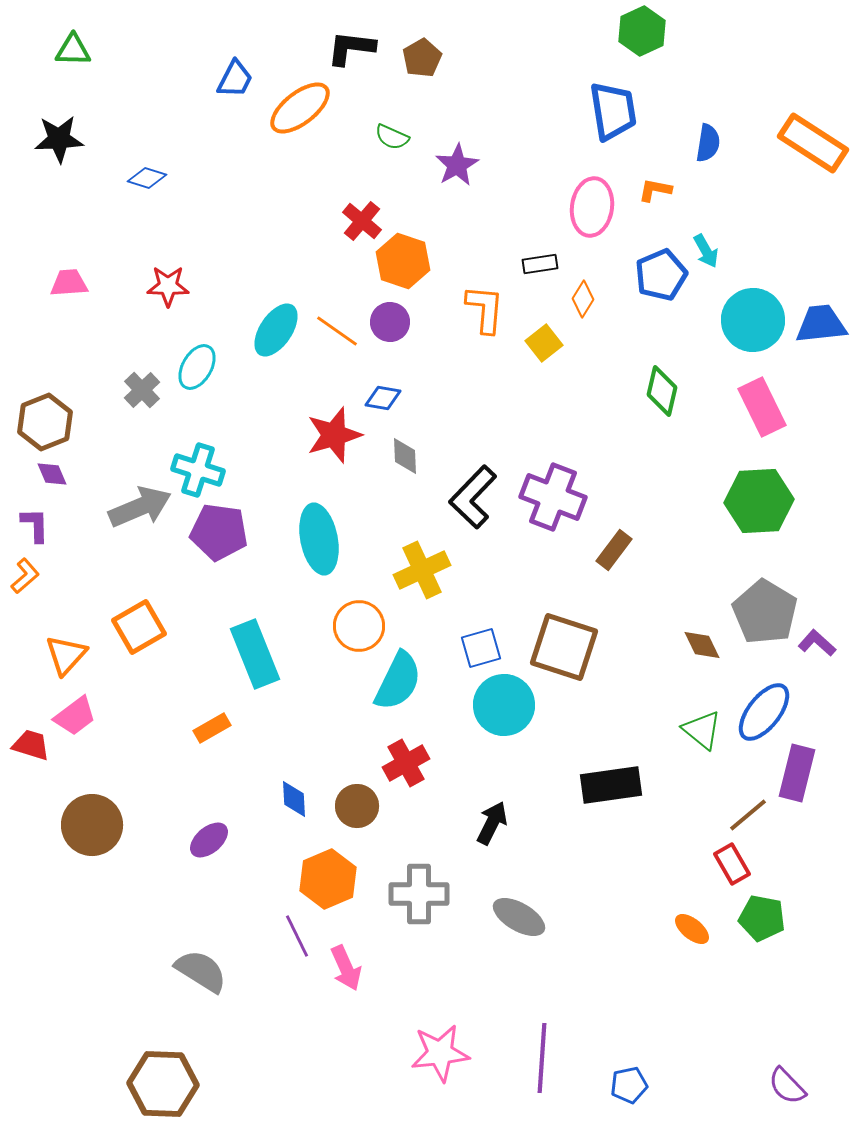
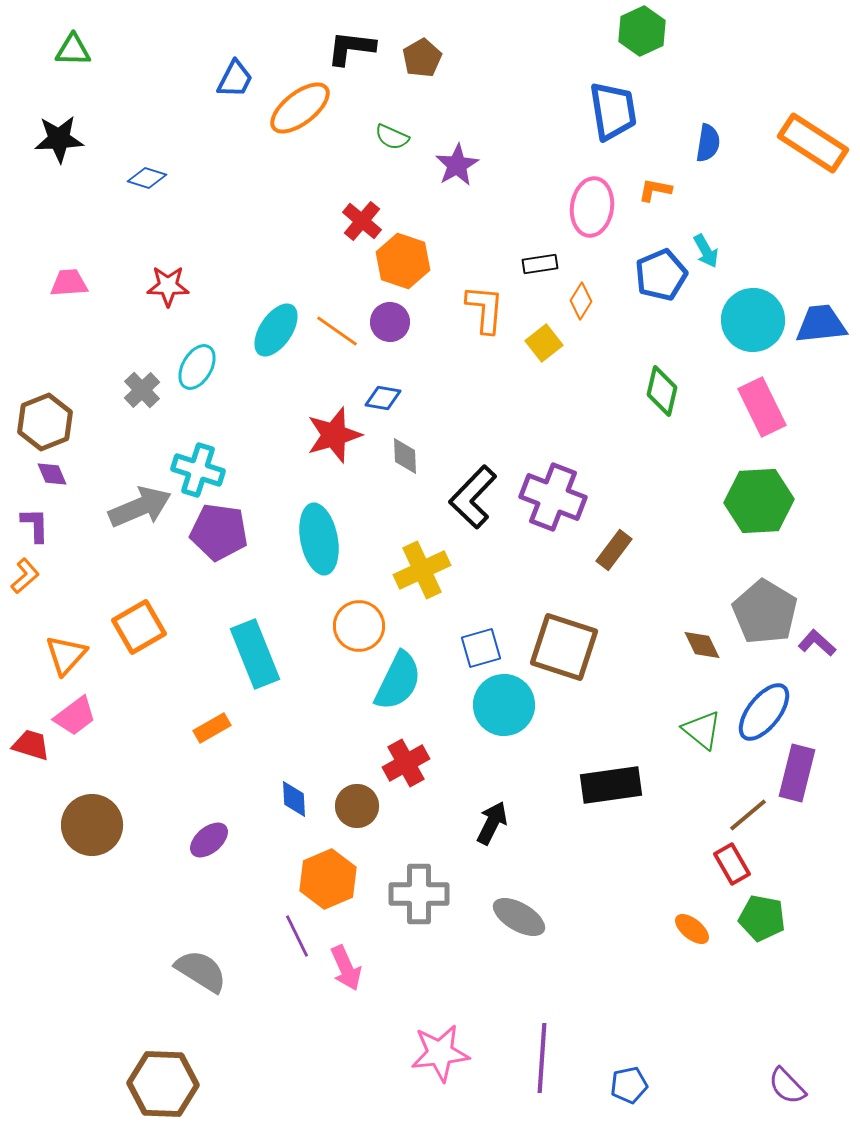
orange diamond at (583, 299): moved 2 px left, 2 px down
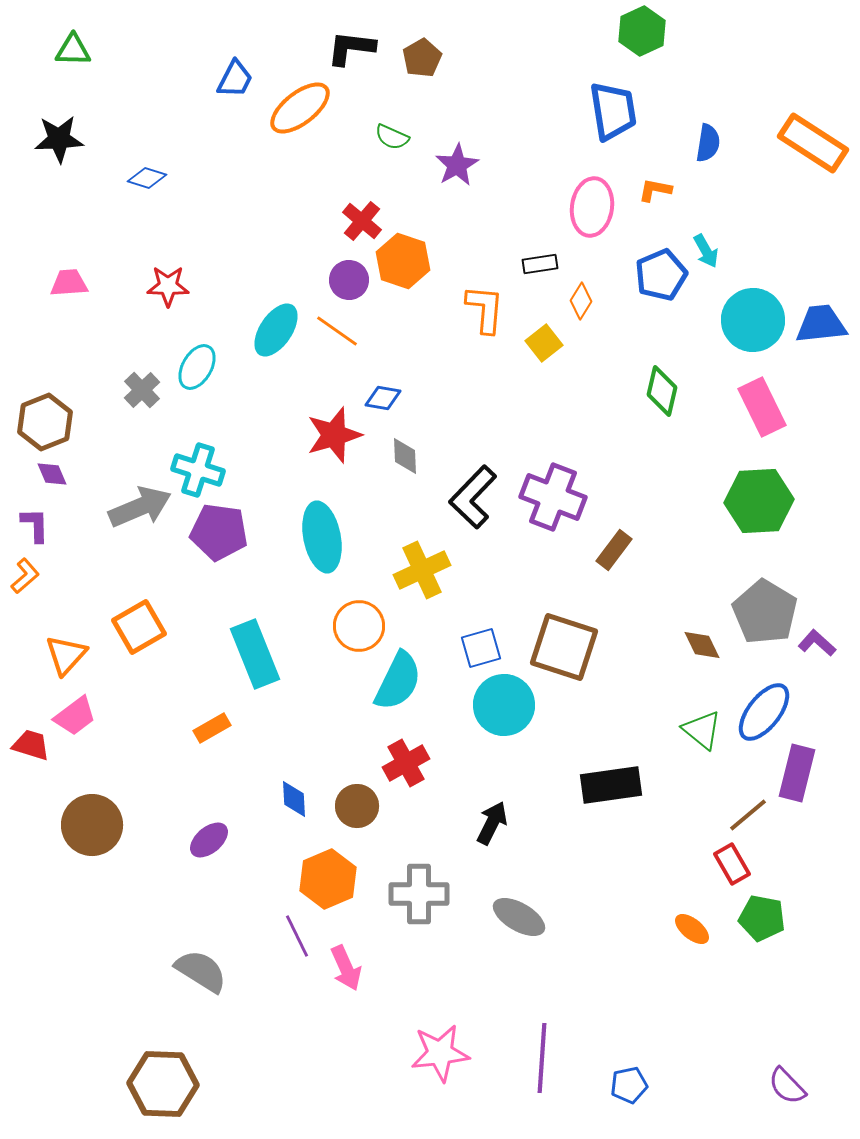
purple circle at (390, 322): moved 41 px left, 42 px up
cyan ellipse at (319, 539): moved 3 px right, 2 px up
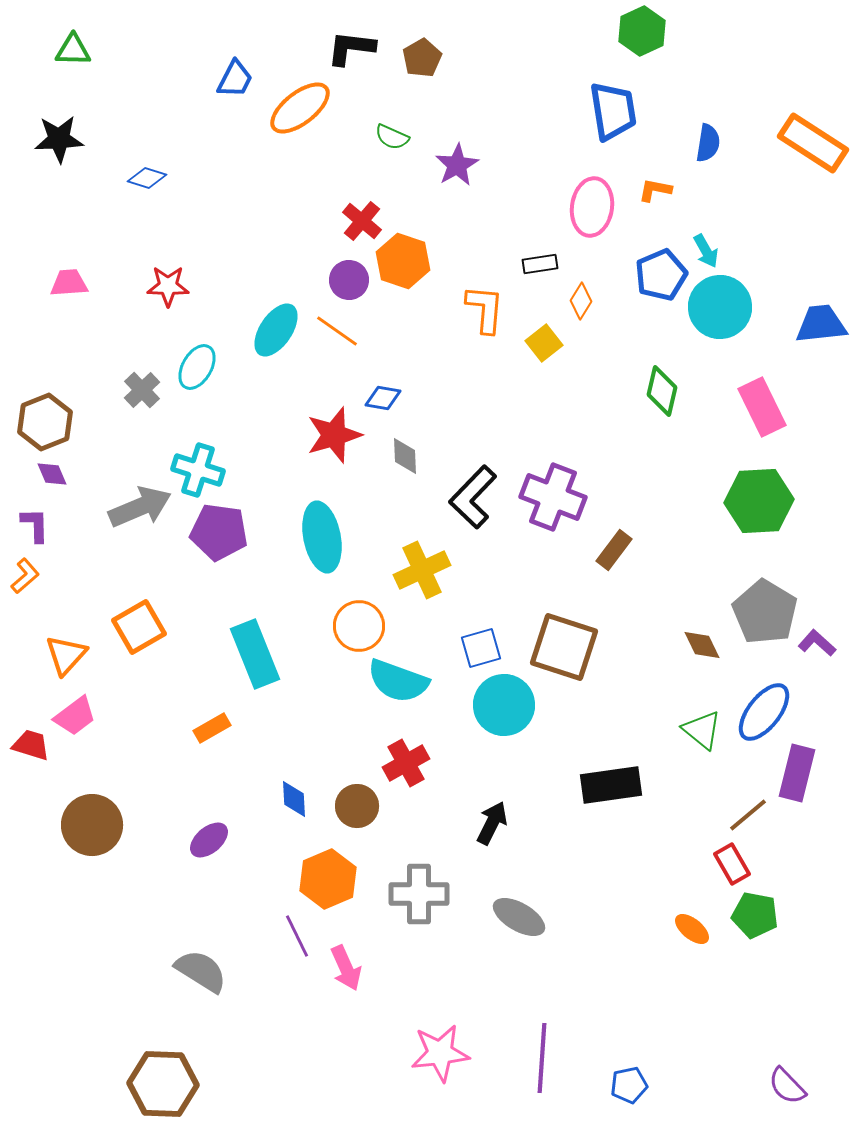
cyan circle at (753, 320): moved 33 px left, 13 px up
cyan semicircle at (398, 681): rotated 84 degrees clockwise
green pentagon at (762, 918): moved 7 px left, 3 px up
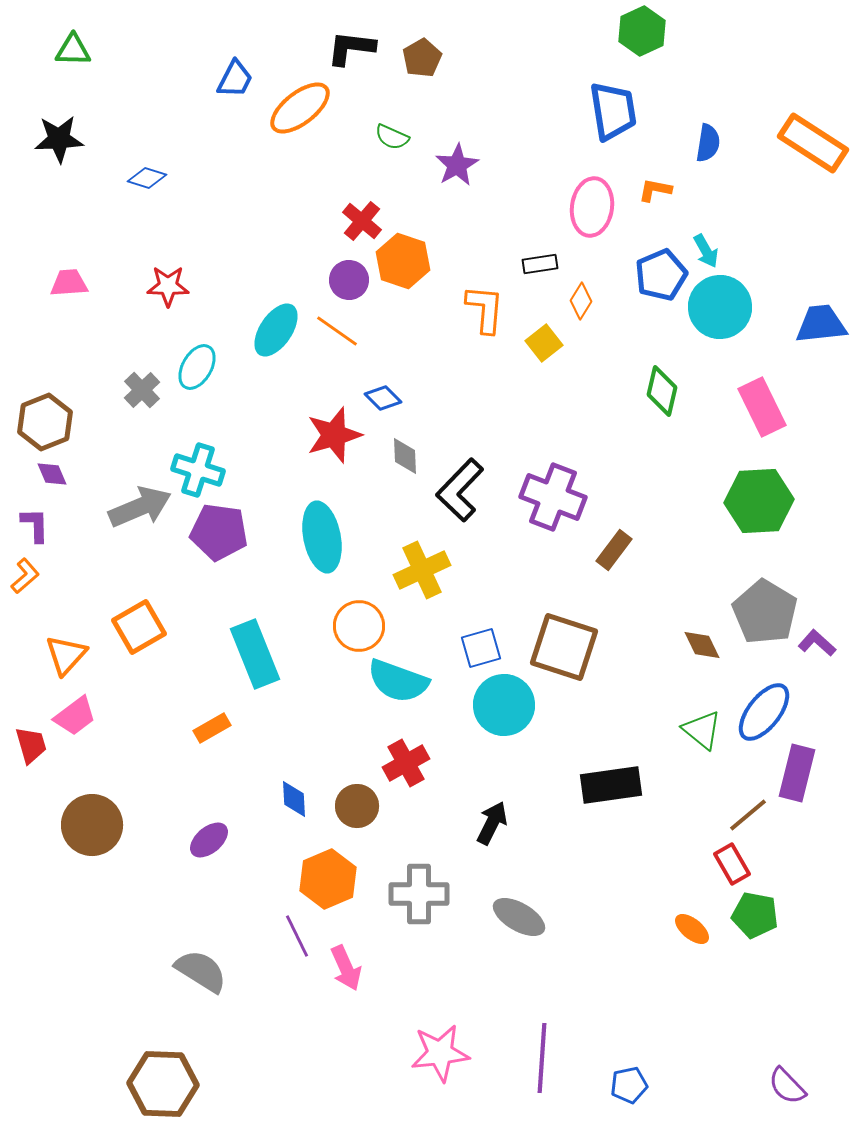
blue diamond at (383, 398): rotated 36 degrees clockwise
black L-shape at (473, 497): moved 13 px left, 7 px up
red trapezoid at (31, 745): rotated 57 degrees clockwise
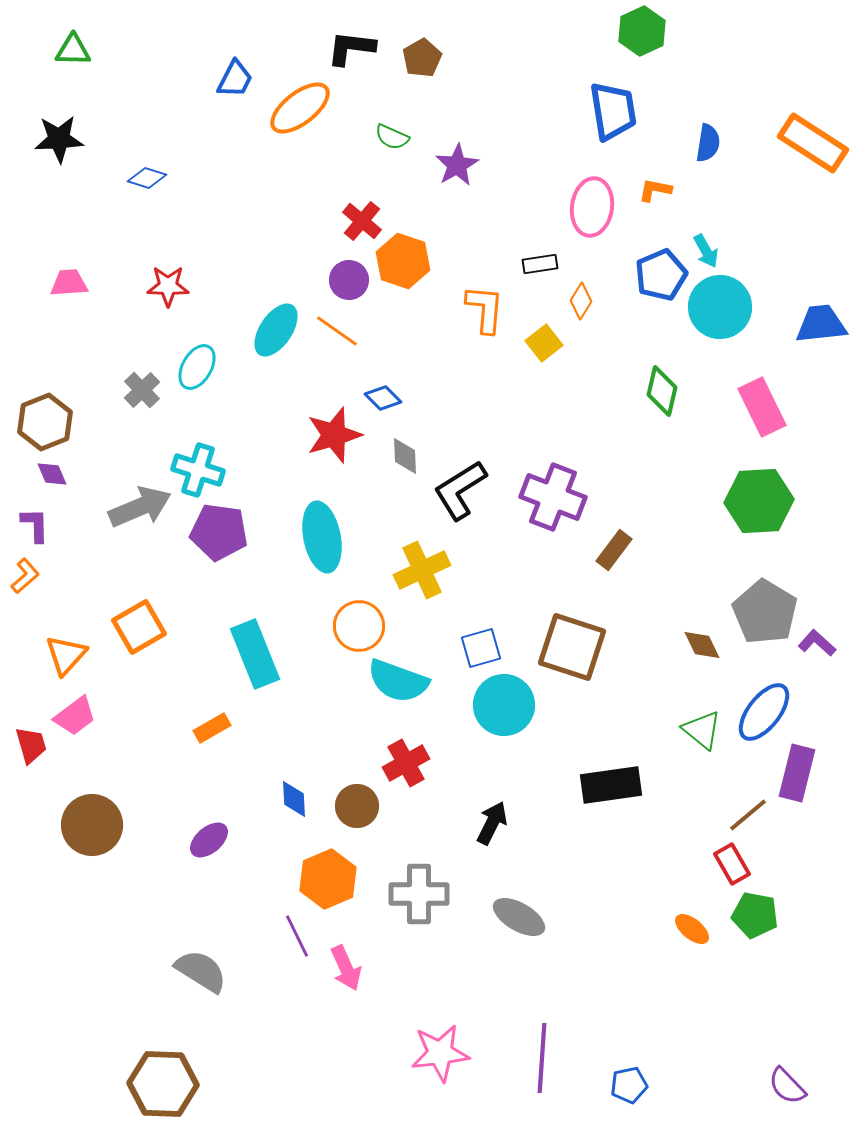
black L-shape at (460, 490): rotated 14 degrees clockwise
brown square at (564, 647): moved 8 px right
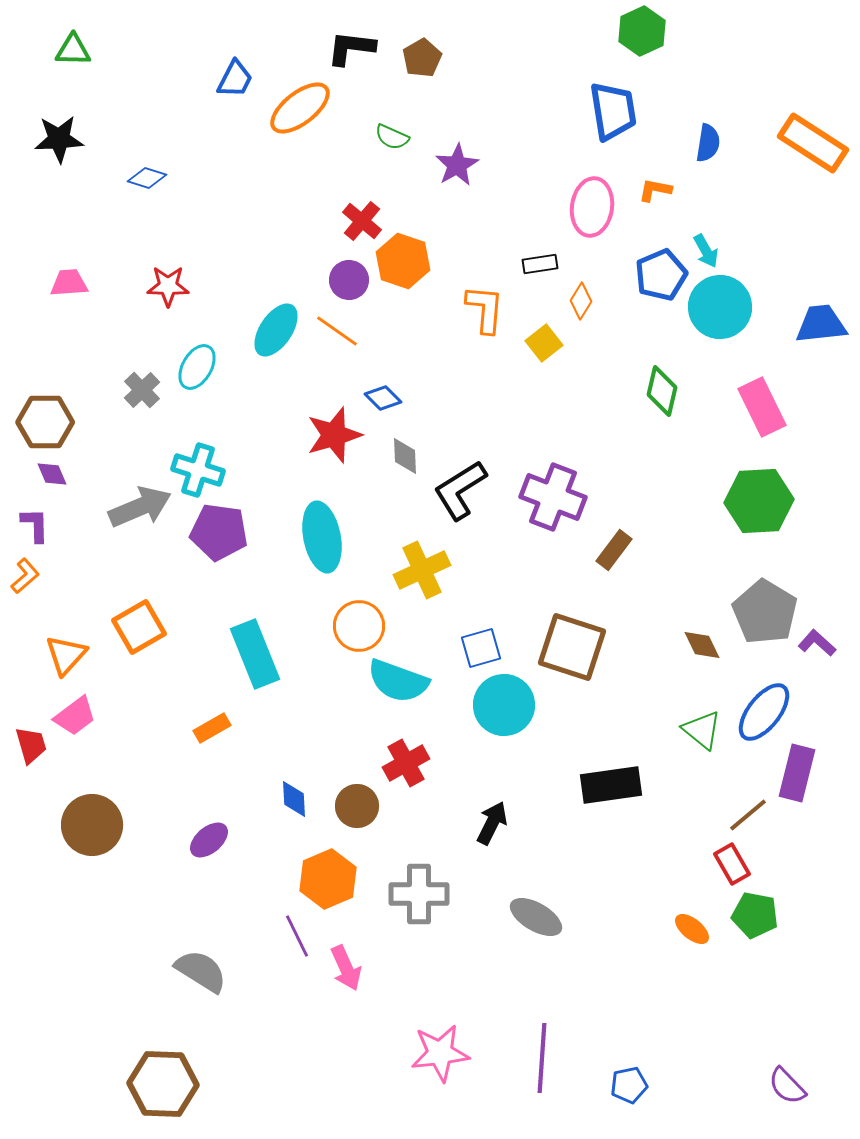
brown hexagon at (45, 422): rotated 22 degrees clockwise
gray ellipse at (519, 917): moved 17 px right
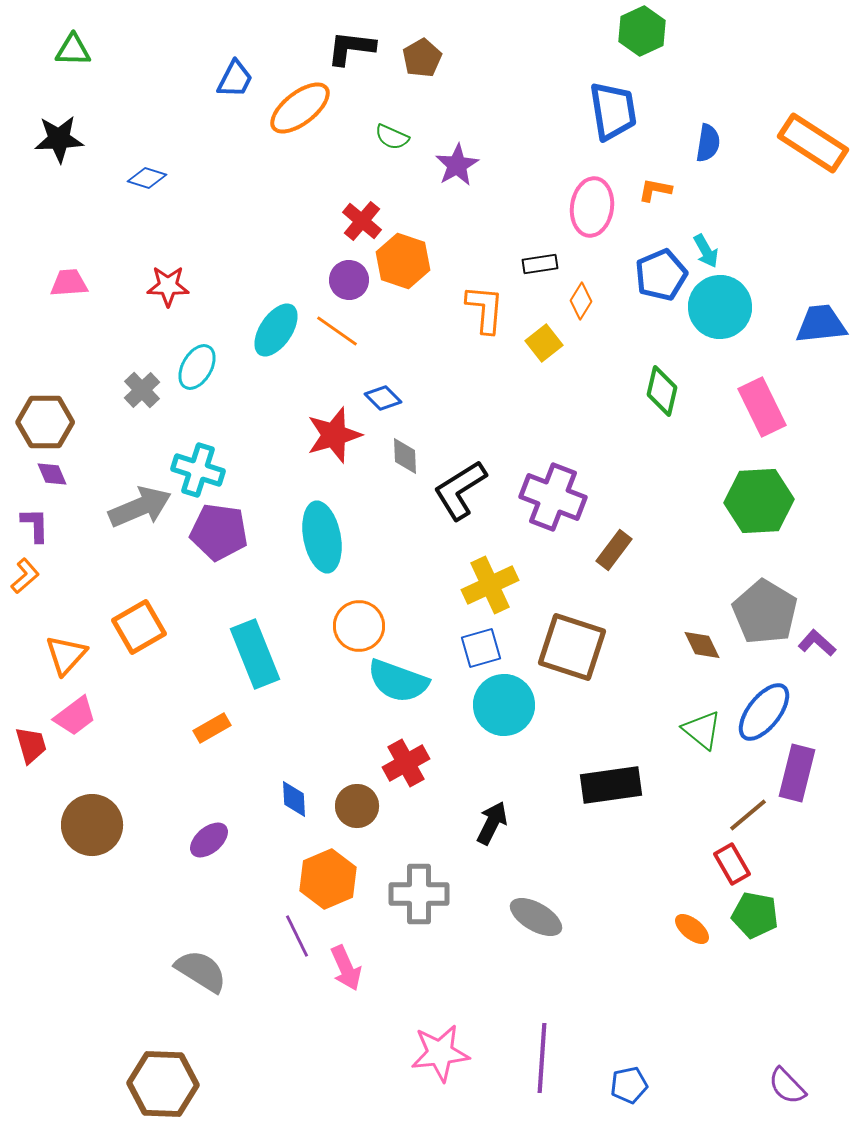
yellow cross at (422, 570): moved 68 px right, 15 px down
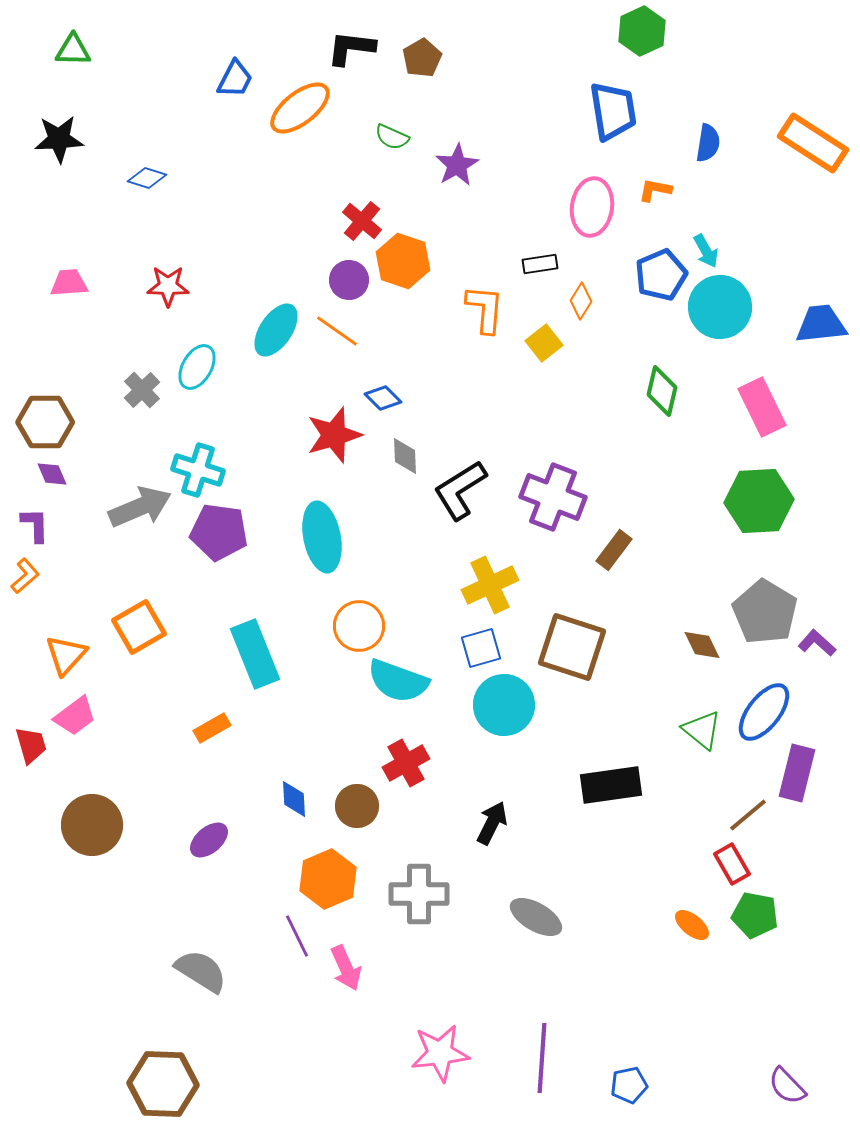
orange ellipse at (692, 929): moved 4 px up
